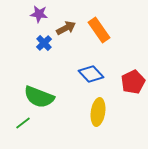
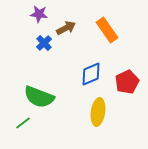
orange rectangle: moved 8 px right
blue diamond: rotated 70 degrees counterclockwise
red pentagon: moved 6 px left
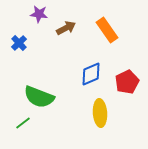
blue cross: moved 25 px left
yellow ellipse: moved 2 px right, 1 px down; rotated 12 degrees counterclockwise
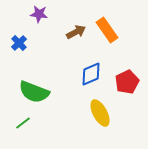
brown arrow: moved 10 px right, 4 px down
green semicircle: moved 5 px left, 5 px up
yellow ellipse: rotated 24 degrees counterclockwise
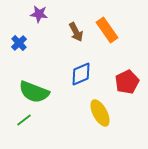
brown arrow: rotated 90 degrees clockwise
blue diamond: moved 10 px left
green line: moved 1 px right, 3 px up
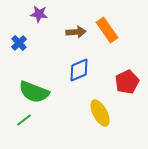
brown arrow: rotated 66 degrees counterclockwise
blue diamond: moved 2 px left, 4 px up
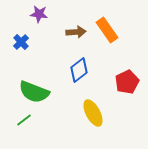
blue cross: moved 2 px right, 1 px up
blue diamond: rotated 15 degrees counterclockwise
yellow ellipse: moved 7 px left
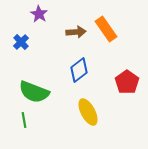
purple star: rotated 24 degrees clockwise
orange rectangle: moved 1 px left, 1 px up
red pentagon: rotated 10 degrees counterclockwise
yellow ellipse: moved 5 px left, 1 px up
green line: rotated 63 degrees counterclockwise
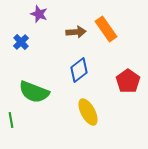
purple star: rotated 12 degrees counterclockwise
red pentagon: moved 1 px right, 1 px up
green line: moved 13 px left
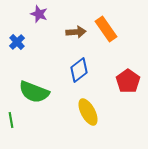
blue cross: moved 4 px left
